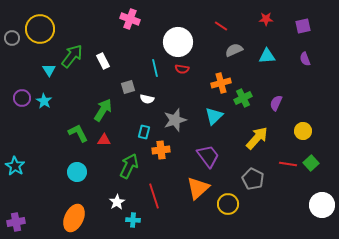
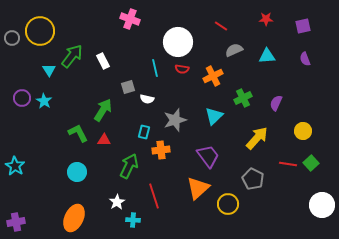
yellow circle at (40, 29): moved 2 px down
orange cross at (221, 83): moved 8 px left, 7 px up; rotated 12 degrees counterclockwise
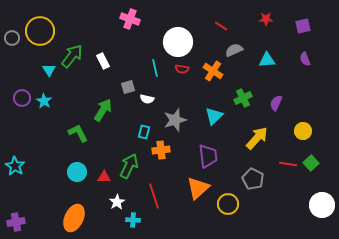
cyan triangle at (267, 56): moved 4 px down
orange cross at (213, 76): moved 5 px up; rotated 30 degrees counterclockwise
red triangle at (104, 140): moved 37 px down
purple trapezoid at (208, 156): rotated 30 degrees clockwise
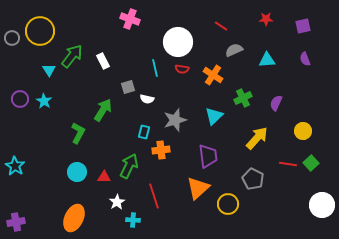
orange cross at (213, 71): moved 4 px down
purple circle at (22, 98): moved 2 px left, 1 px down
green L-shape at (78, 133): rotated 55 degrees clockwise
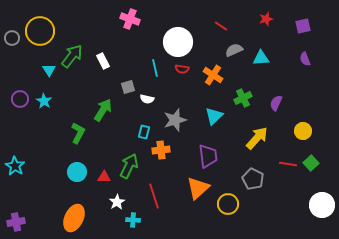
red star at (266, 19): rotated 16 degrees counterclockwise
cyan triangle at (267, 60): moved 6 px left, 2 px up
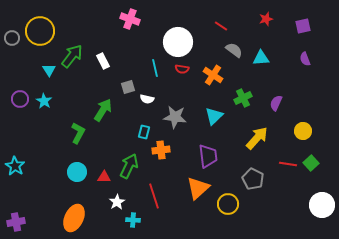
gray semicircle at (234, 50): rotated 60 degrees clockwise
gray star at (175, 120): moved 3 px up; rotated 25 degrees clockwise
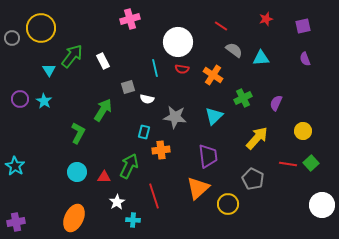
pink cross at (130, 19): rotated 36 degrees counterclockwise
yellow circle at (40, 31): moved 1 px right, 3 px up
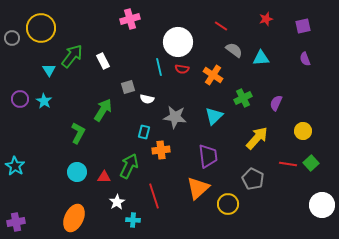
cyan line at (155, 68): moved 4 px right, 1 px up
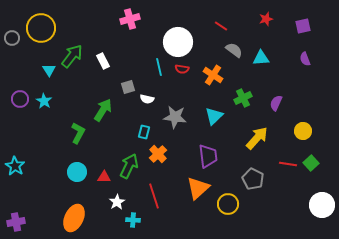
orange cross at (161, 150): moved 3 px left, 4 px down; rotated 36 degrees counterclockwise
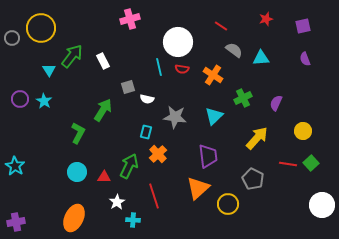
cyan rectangle at (144, 132): moved 2 px right
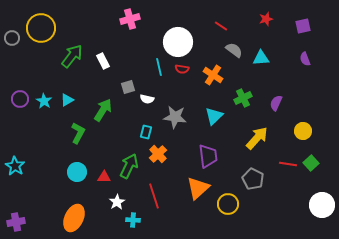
cyan triangle at (49, 70): moved 18 px right, 30 px down; rotated 32 degrees clockwise
